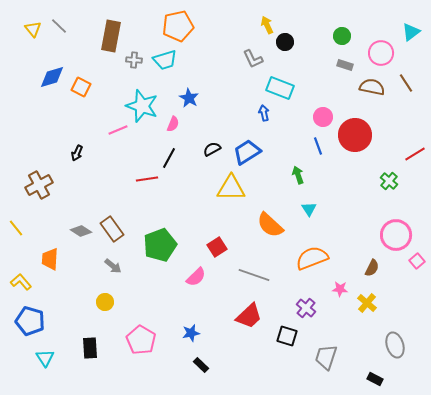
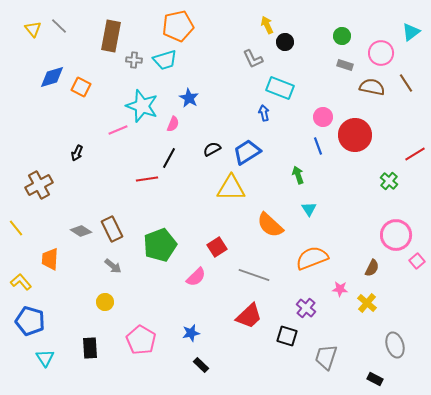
brown rectangle at (112, 229): rotated 10 degrees clockwise
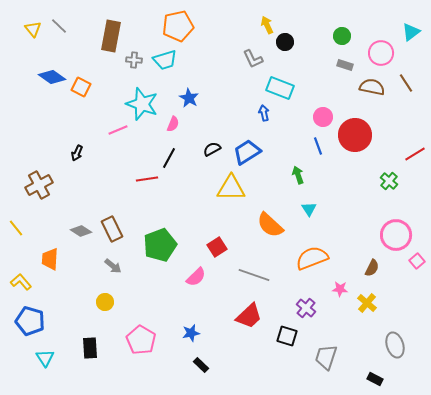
blue diamond at (52, 77): rotated 52 degrees clockwise
cyan star at (142, 106): moved 2 px up
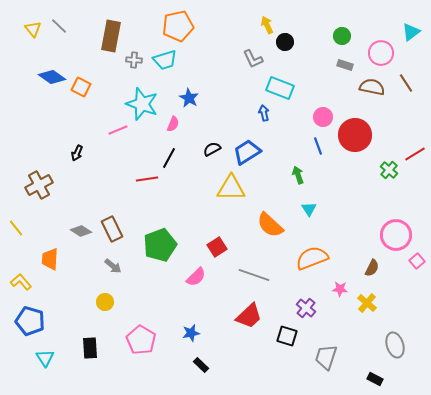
green cross at (389, 181): moved 11 px up
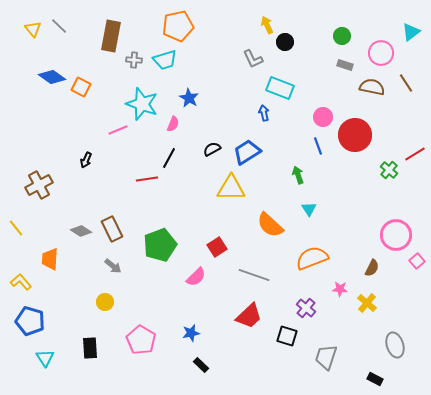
black arrow at (77, 153): moved 9 px right, 7 px down
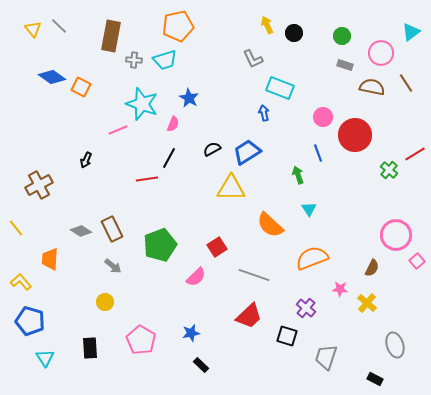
black circle at (285, 42): moved 9 px right, 9 px up
blue line at (318, 146): moved 7 px down
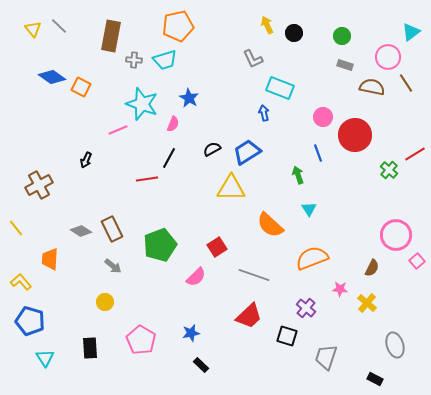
pink circle at (381, 53): moved 7 px right, 4 px down
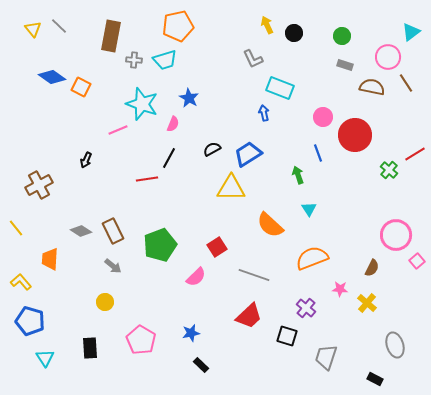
blue trapezoid at (247, 152): moved 1 px right, 2 px down
brown rectangle at (112, 229): moved 1 px right, 2 px down
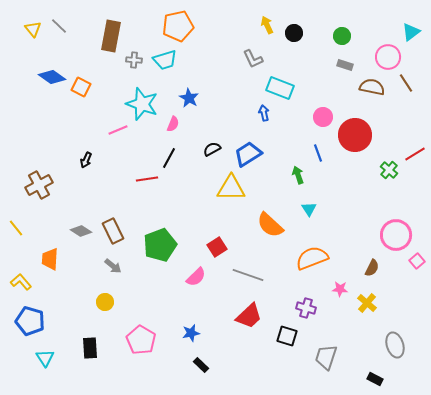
gray line at (254, 275): moved 6 px left
purple cross at (306, 308): rotated 24 degrees counterclockwise
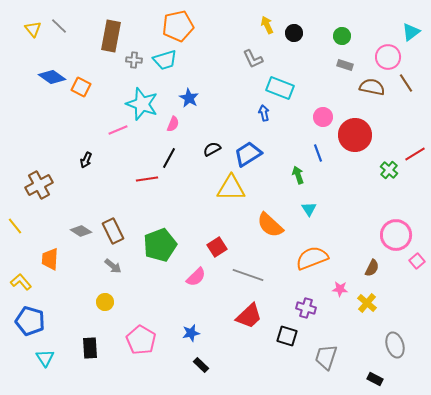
yellow line at (16, 228): moved 1 px left, 2 px up
